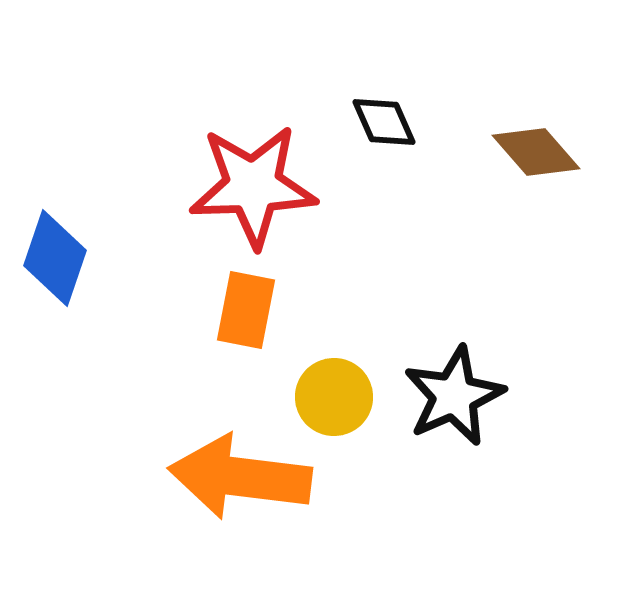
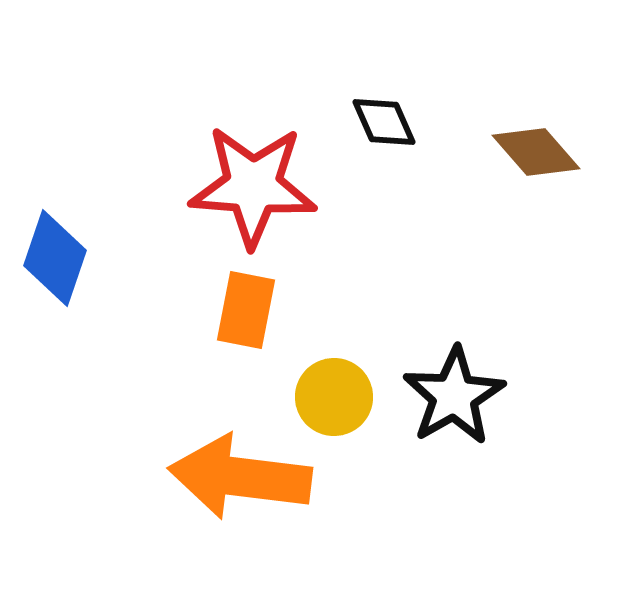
red star: rotated 6 degrees clockwise
black star: rotated 6 degrees counterclockwise
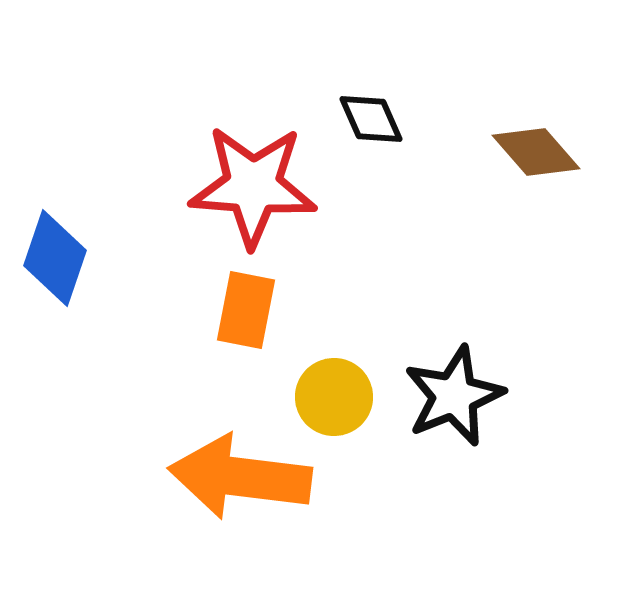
black diamond: moved 13 px left, 3 px up
black star: rotated 8 degrees clockwise
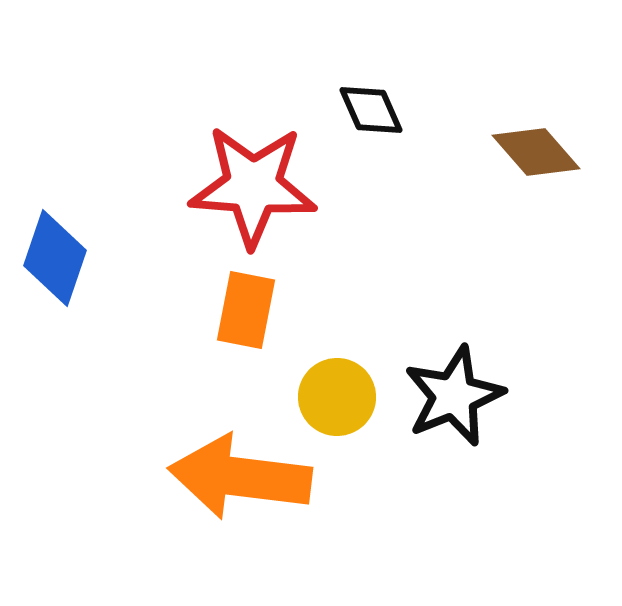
black diamond: moved 9 px up
yellow circle: moved 3 px right
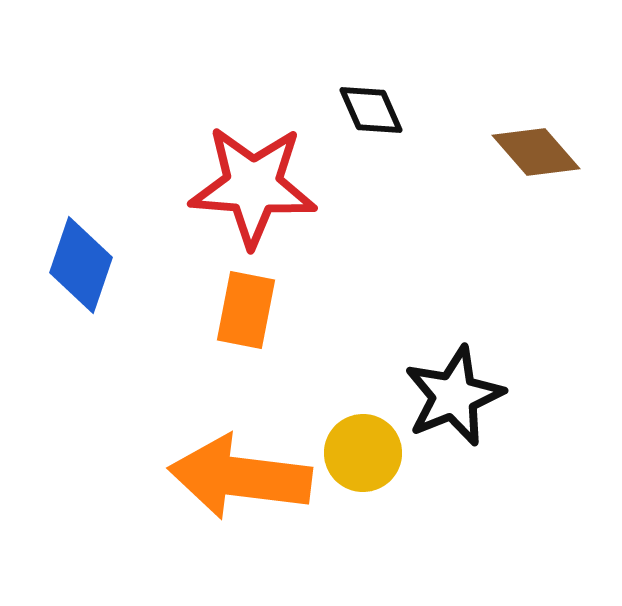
blue diamond: moved 26 px right, 7 px down
yellow circle: moved 26 px right, 56 px down
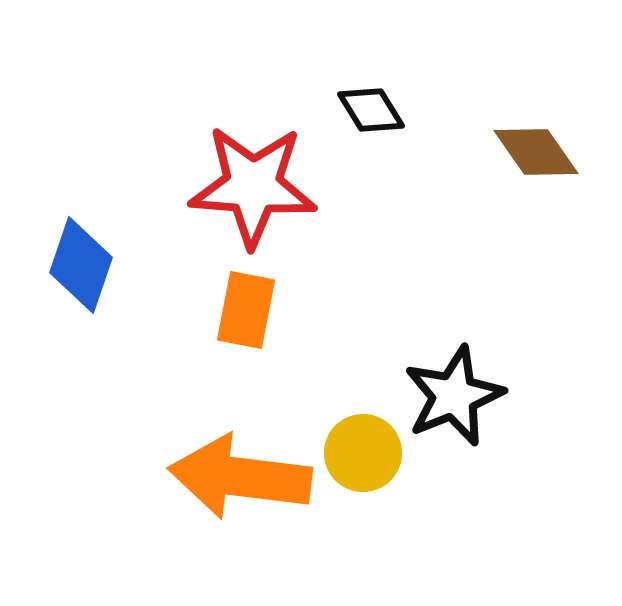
black diamond: rotated 8 degrees counterclockwise
brown diamond: rotated 6 degrees clockwise
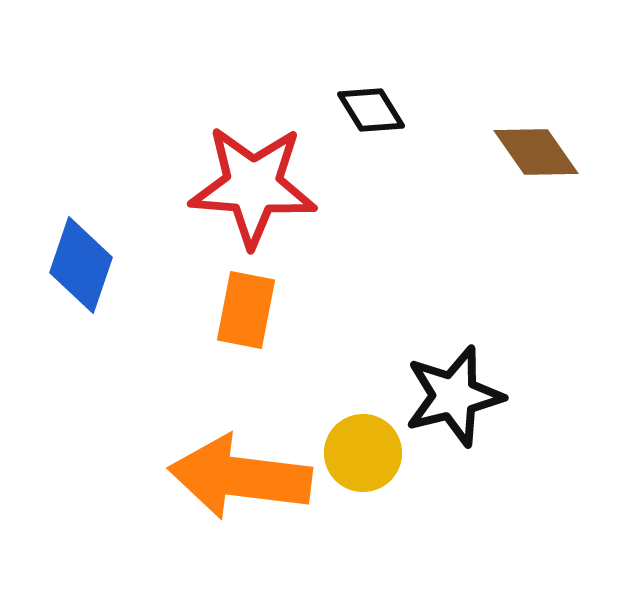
black star: rotated 8 degrees clockwise
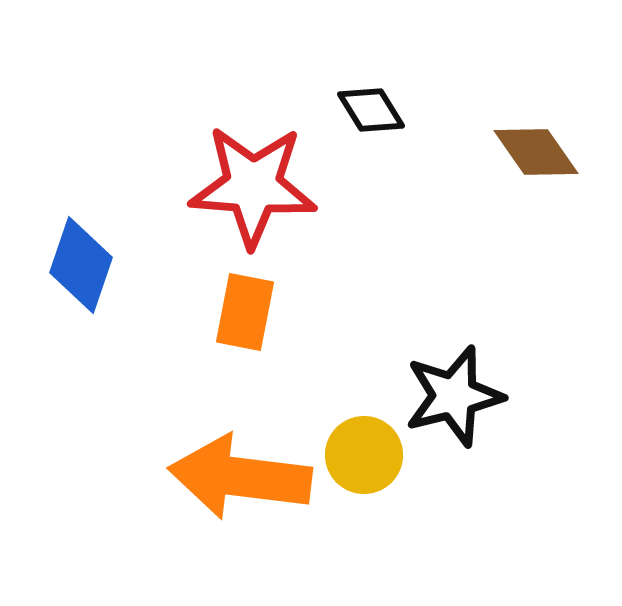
orange rectangle: moved 1 px left, 2 px down
yellow circle: moved 1 px right, 2 px down
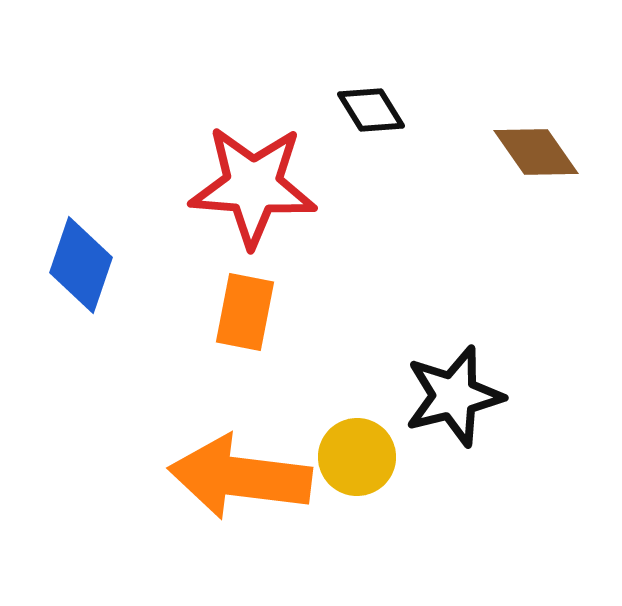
yellow circle: moved 7 px left, 2 px down
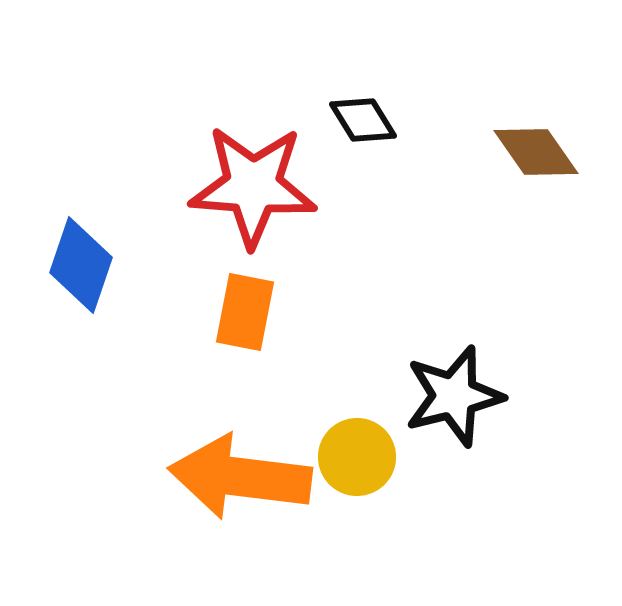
black diamond: moved 8 px left, 10 px down
